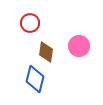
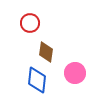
pink circle: moved 4 px left, 27 px down
blue diamond: moved 2 px right, 1 px down; rotated 8 degrees counterclockwise
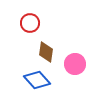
pink circle: moved 9 px up
blue diamond: rotated 48 degrees counterclockwise
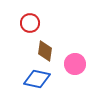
brown diamond: moved 1 px left, 1 px up
blue diamond: moved 1 px up; rotated 36 degrees counterclockwise
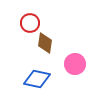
brown diamond: moved 8 px up
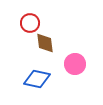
brown diamond: rotated 15 degrees counterclockwise
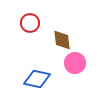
brown diamond: moved 17 px right, 3 px up
pink circle: moved 1 px up
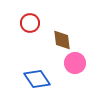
blue diamond: rotated 44 degrees clockwise
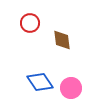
pink circle: moved 4 px left, 25 px down
blue diamond: moved 3 px right, 3 px down
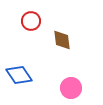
red circle: moved 1 px right, 2 px up
blue diamond: moved 21 px left, 7 px up
